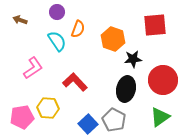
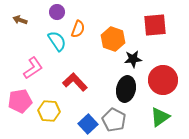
yellow hexagon: moved 1 px right, 3 px down
pink pentagon: moved 2 px left, 16 px up
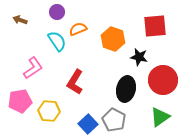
red square: moved 1 px down
orange semicircle: rotated 132 degrees counterclockwise
black star: moved 6 px right, 2 px up; rotated 18 degrees clockwise
red L-shape: rotated 105 degrees counterclockwise
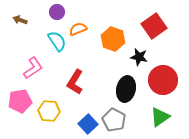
red square: moved 1 px left; rotated 30 degrees counterclockwise
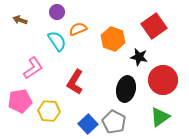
gray pentagon: moved 2 px down
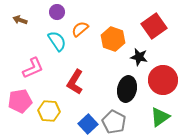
orange semicircle: moved 2 px right; rotated 18 degrees counterclockwise
pink L-shape: rotated 10 degrees clockwise
black ellipse: moved 1 px right
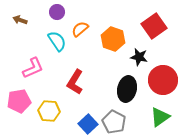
pink pentagon: moved 1 px left
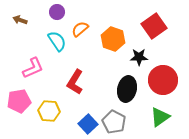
black star: rotated 12 degrees counterclockwise
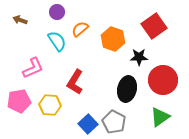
yellow hexagon: moved 1 px right, 6 px up
